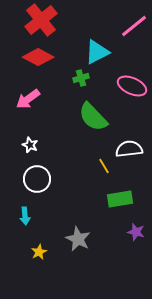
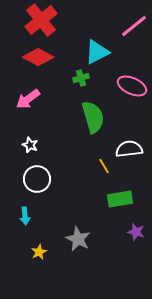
green semicircle: rotated 152 degrees counterclockwise
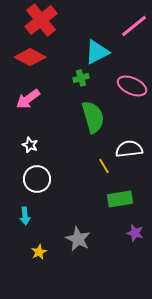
red diamond: moved 8 px left
purple star: moved 1 px left, 1 px down
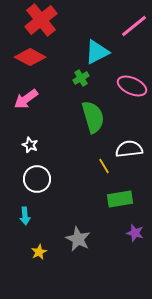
green cross: rotated 14 degrees counterclockwise
pink arrow: moved 2 px left
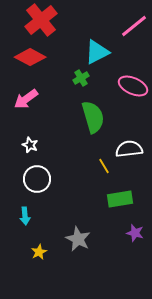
pink ellipse: moved 1 px right
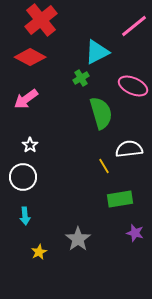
green semicircle: moved 8 px right, 4 px up
white star: rotated 14 degrees clockwise
white circle: moved 14 px left, 2 px up
gray star: rotated 10 degrees clockwise
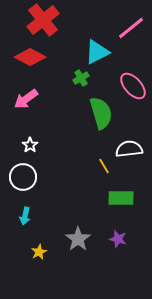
red cross: moved 2 px right
pink line: moved 3 px left, 2 px down
pink ellipse: rotated 24 degrees clockwise
green rectangle: moved 1 px right, 1 px up; rotated 10 degrees clockwise
cyan arrow: rotated 18 degrees clockwise
purple star: moved 17 px left, 6 px down
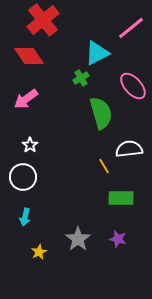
cyan triangle: moved 1 px down
red diamond: moved 1 px left, 1 px up; rotated 28 degrees clockwise
cyan arrow: moved 1 px down
